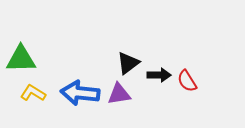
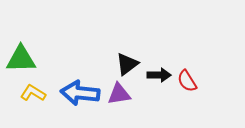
black triangle: moved 1 px left, 1 px down
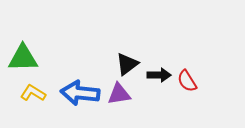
green triangle: moved 2 px right, 1 px up
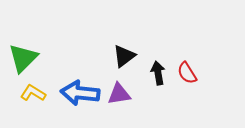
green triangle: rotated 44 degrees counterclockwise
black triangle: moved 3 px left, 8 px up
black arrow: moved 1 px left, 2 px up; rotated 100 degrees counterclockwise
red semicircle: moved 8 px up
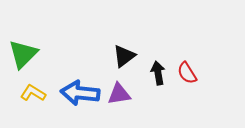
green triangle: moved 4 px up
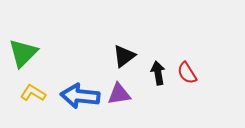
green triangle: moved 1 px up
blue arrow: moved 3 px down
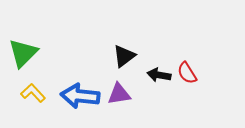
black arrow: moved 1 px right, 2 px down; rotated 70 degrees counterclockwise
yellow L-shape: rotated 15 degrees clockwise
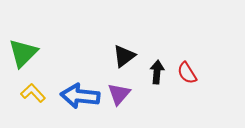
black arrow: moved 2 px left, 3 px up; rotated 85 degrees clockwise
purple triangle: rotated 40 degrees counterclockwise
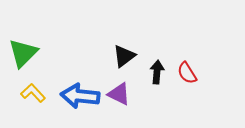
purple triangle: rotated 45 degrees counterclockwise
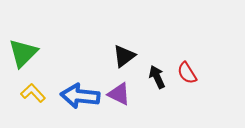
black arrow: moved 5 px down; rotated 30 degrees counterclockwise
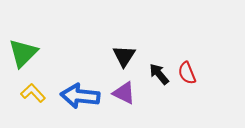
black triangle: rotated 20 degrees counterclockwise
red semicircle: rotated 10 degrees clockwise
black arrow: moved 2 px right, 3 px up; rotated 15 degrees counterclockwise
purple triangle: moved 5 px right, 1 px up
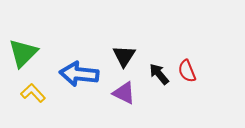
red semicircle: moved 2 px up
blue arrow: moved 1 px left, 22 px up
